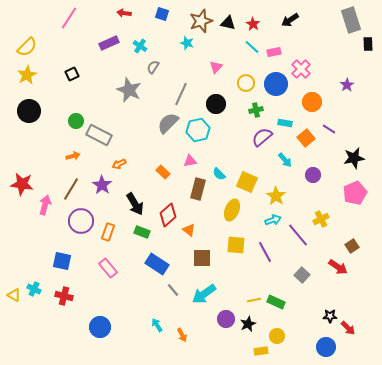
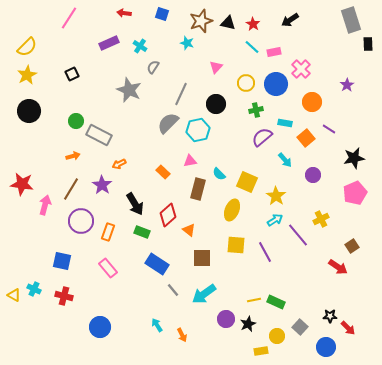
cyan arrow at (273, 220): moved 2 px right; rotated 14 degrees counterclockwise
gray square at (302, 275): moved 2 px left, 52 px down
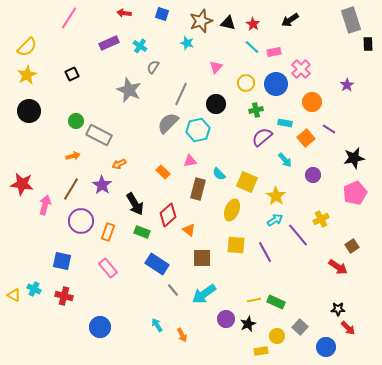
black star at (330, 316): moved 8 px right, 7 px up
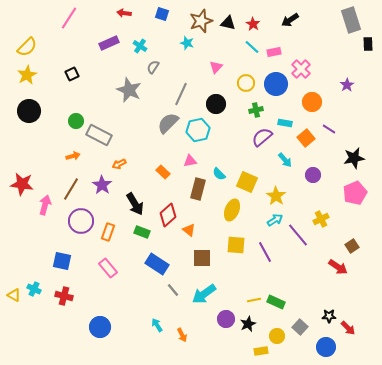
black star at (338, 309): moved 9 px left, 7 px down
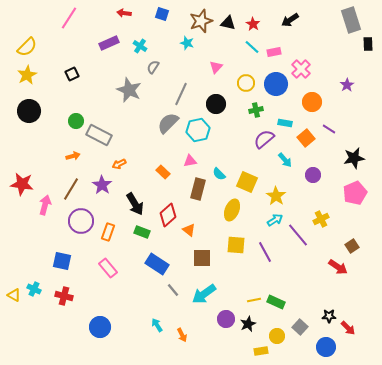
purple semicircle at (262, 137): moved 2 px right, 2 px down
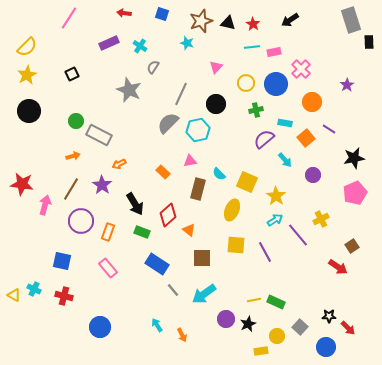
black rectangle at (368, 44): moved 1 px right, 2 px up
cyan line at (252, 47): rotated 49 degrees counterclockwise
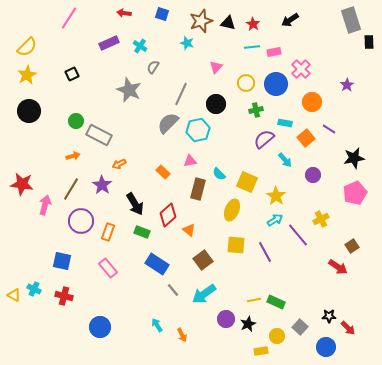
brown square at (202, 258): moved 1 px right, 2 px down; rotated 36 degrees counterclockwise
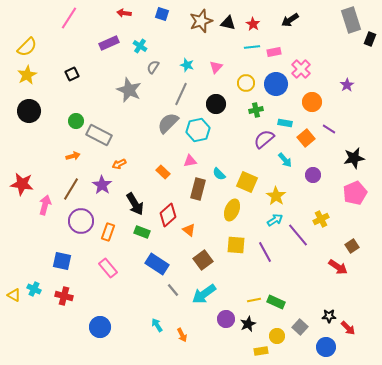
black rectangle at (369, 42): moved 1 px right, 3 px up; rotated 24 degrees clockwise
cyan star at (187, 43): moved 22 px down
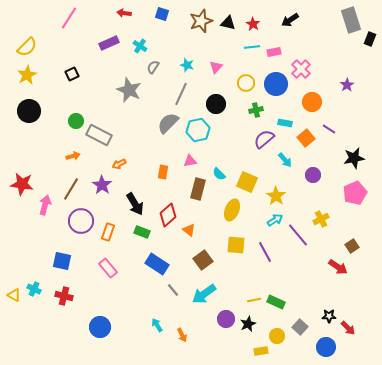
orange rectangle at (163, 172): rotated 56 degrees clockwise
